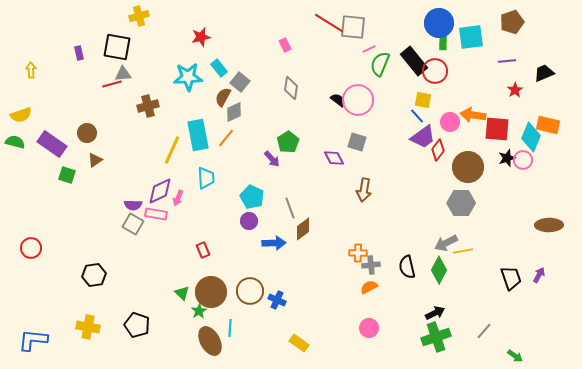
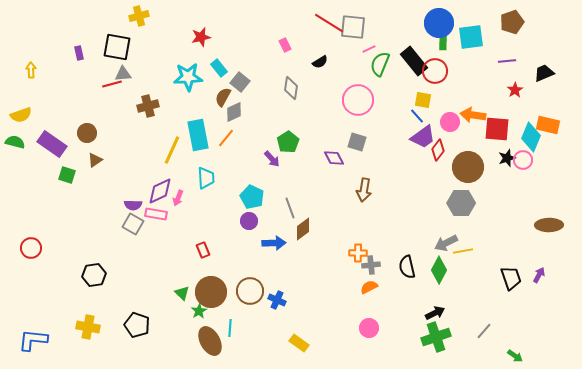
black semicircle at (338, 100): moved 18 px left, 38 px up; rotated 112 degrees clockwise
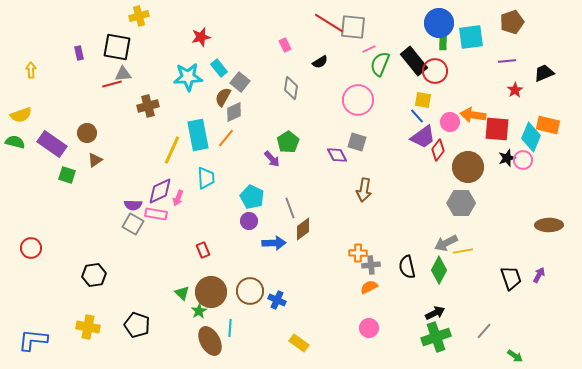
purple diamond at (334, 158): moved 3 px right, 3 px up
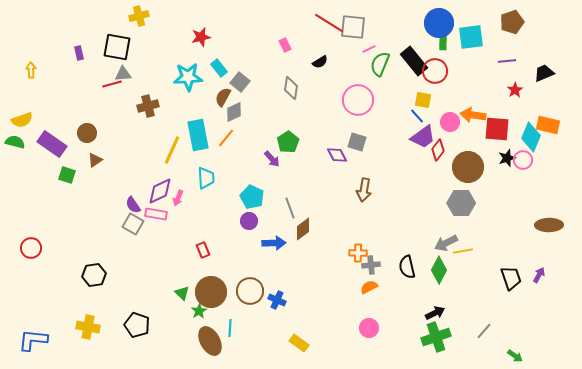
yellow semicircle at (21, 115): moved 1 px right, 5 px down
purple semicircle at (133, 205): rotated 54 degrees clockwise
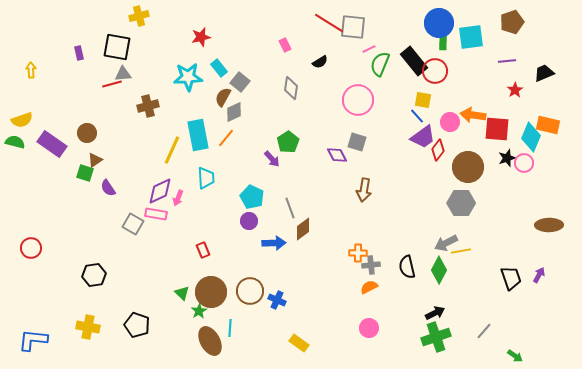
pink circle at (523, 160): moved 1 px right, 3 px down
green square at (67, 175): moved 18 px right, 2 px up
purple semicircle at (133, 205): moved 25 px left, 17 px up
yellow line at (463, 251): moved 2 px left
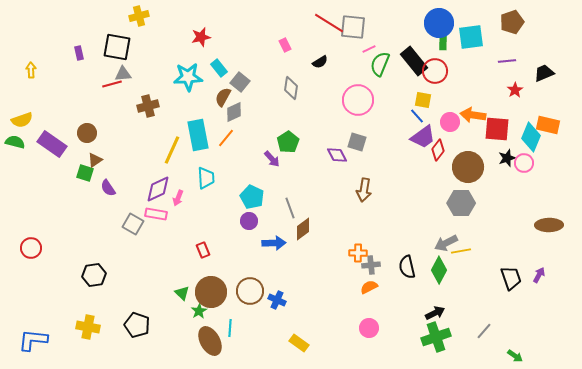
purple diamond at (160, 191): moved 2 px left, 2 px up
